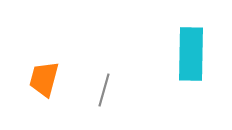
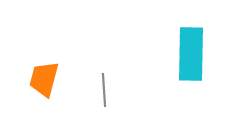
gray line: rotated 20 degrees counterclockwise
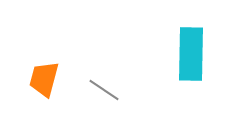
gray line: rotated 52 degrees counterclockwise
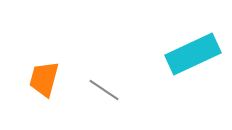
cyan rectangle: moved 2 px right; rotated 64 degrees clockwise
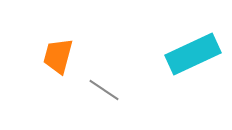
orange trapezoid: moved 14 px right, 23 px up
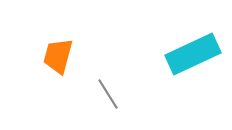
gray line: moved 4 px right, 4 px down; rotated 24 degrees clockwise
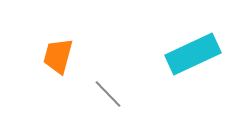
gray line: rotated 12 degrees counterclockwise
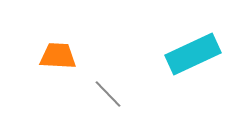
orange trapezoid: rotated 78 degrees clockwise
